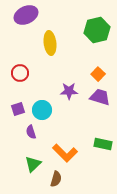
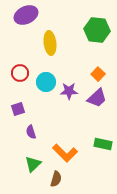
green hexagon: rotated 20 degrees clockwise
purple trapezoid: moved 3 px left, 1 px down; rotated 120 degrees clockwise
cyan circle: moved 4 px right, 28 px up
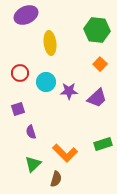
orange square: moved 2 px right, 10 px up
green rectangle: rotated 30 degrees counterclockwise
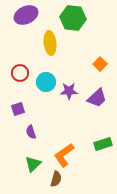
green hexagon: moved 24 px left, 12 px up
orange L-shape: moved 1 px left, 2 px down; rotated 100 degrees clockwise
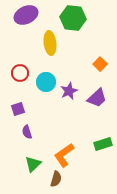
purple star: rotated 24 degrees counterclockwise
purple semicircle: moved 4 px left
